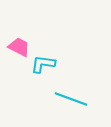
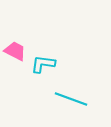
pink trapezoid: moved 4 px left, 4 px down
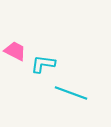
cyan line: moved 6 px up
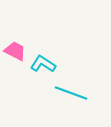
cyan L-shape: rotated 25 degrees clockwise
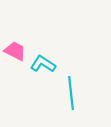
cyan line: rotated 64 degrees clockwise
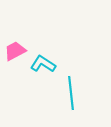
pink trapezoid: rotated 55 degrees counterclockwise
